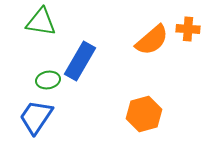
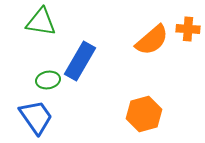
blue trapezoid: rotated 111 degrees clockwise
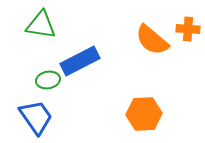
green triangle: moved 3 px down
orange semicircle: rotated 81 degrees clockwise
blue rectangle: rotated 33 degrees clockwise
orange hexagon: rotated 12 degrees clockwise
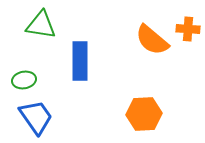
blue rectangle: rotated 63 degrees counterclockwise
green ellipse: moved 24 px left
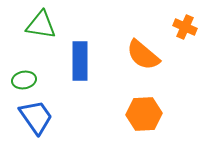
orange cross: moved 3 px left, 2 px up; rotated 20 degrees clockwise
orange semicircle: moved 9 px left, 15 px down
